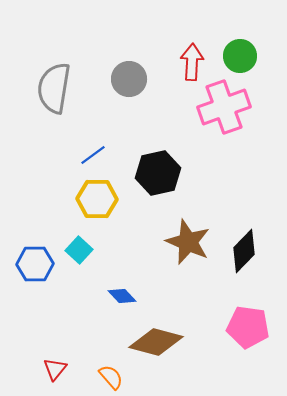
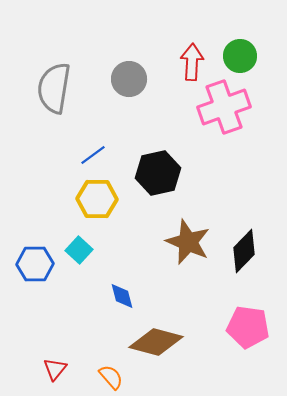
blue diamond: rotated 28 degrees clockwise
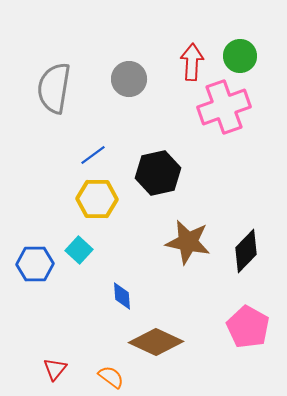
brown star: rotated 12 degrees counterclockwise
black diamond: moved 2 px right
blue diamond: rotated 12 degrees clockwise
pink pentagon: rotated 21 degrees clockwise
brown diamond: rotated 10 degrees clockwise
orange semicircle: rotated 12 degrees counterclockwise
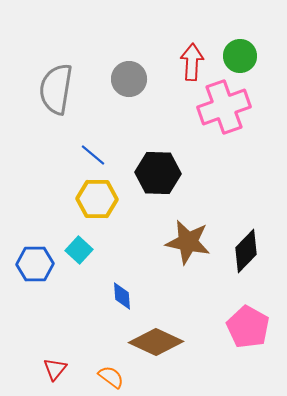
gray semicircle: moved 2 px right, 1 px down
blue line: rotated 76 degrees clockwise
black hexagon: rotated 15 degrees clockwise
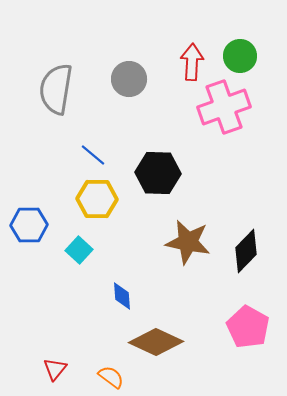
blue hexagon: moved 6 px left, 39 px up
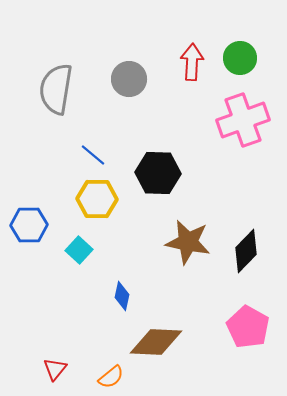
green circle: moved 2 px down
pink cross: moved 19 px right, 13 px down
blue diamond: rotated 16 degrees clockwise
brown diamond: rotated 22 degrees counterclockwise
orange semicircle: rotated 104 degrees clockwise
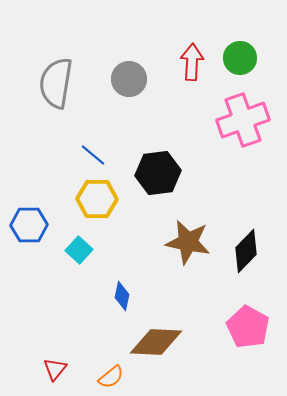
gray semicircle: moved 6 px up
black hexagon: rotated 9 degrees counterclockwise
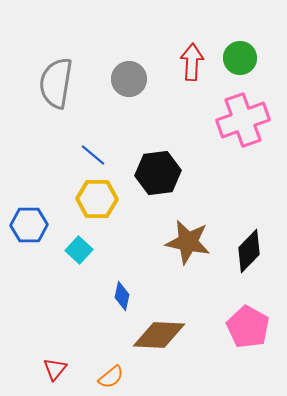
black diamond: moved 3 px right
brown diamond: moved 3 px right, 7 px up
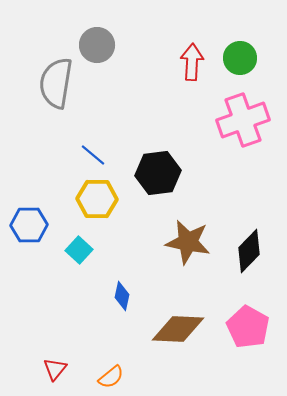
gray circle: moved 32 px left, 34 px up
brown diamond: moved 19 px right, 6 px up
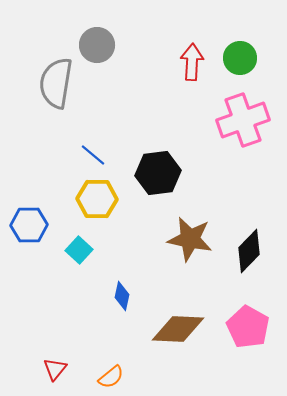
brown star: moved 2 px right, 3 px up
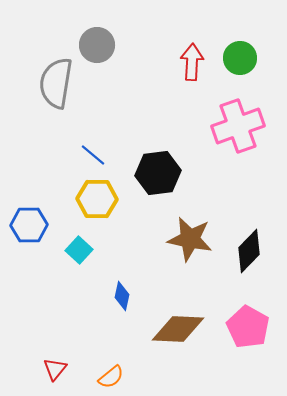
pink cross: moved 5 px left, 6 px down
